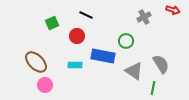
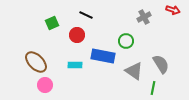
red circle: moved 1 px up
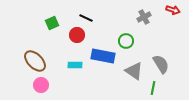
black line: moved 3 px down
brown ellipse: moved 1 px left, 1 px up
pink circle: moved 4 px left
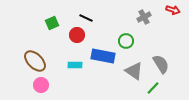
green line: rotated 32 degrees clockwise
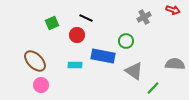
gray semicircle: moved 14 px right; rotated 54 degrees counterclockwise
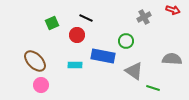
gray semicircle: moved 3 px left, 5 px up
green line: rotated 64 degrees clockwise
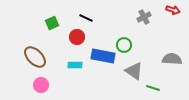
red circle: moved 2 px down
green circle: moved 2 px left, 4 px down
brown ellipse: moved 4 px up
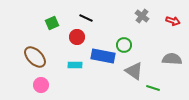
red arrow: moved 11 px down
gray cross: moved 2 px left, 1 px up; rotated 24 degrees counterclockwise
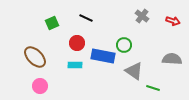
red circle: moved 6 px down
pink circle: moved 1 px left, 1 px down
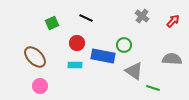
red arrow: rotated 64 degrees counterclockwise
